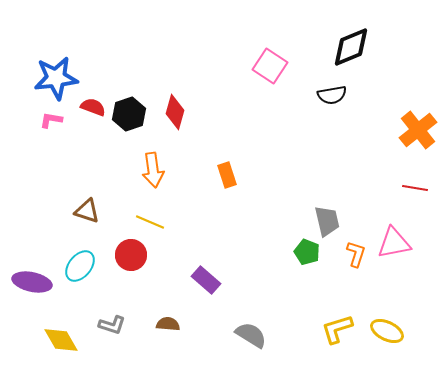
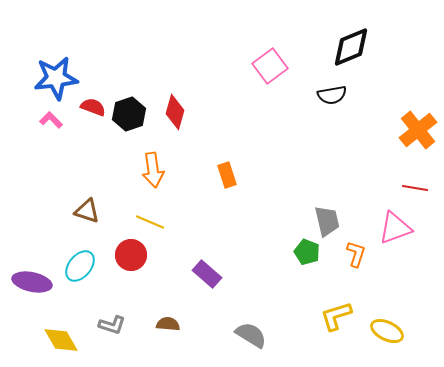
pink square: rotated 20 degrees clockwise
pink L-shape: rotated 35 degrees clockwise
pink triangle: moved 1 px right, 15 px up; rotated 9 degrees counterclockwise
purple rectangle: moved 1 px right, 6 px up
yellow L-shape: moved 1 px left, 13 px up
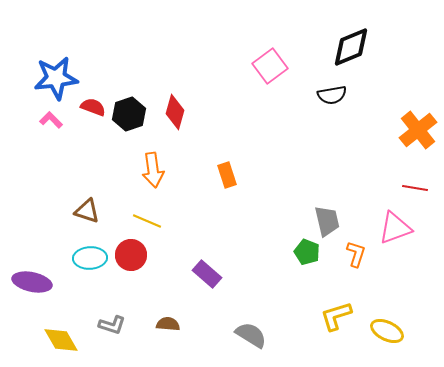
yellow line: moved 3 px left, 1 px up
cyan ellipse: moved 10 px right, 8 px up; rotated 48 degrees clockwise
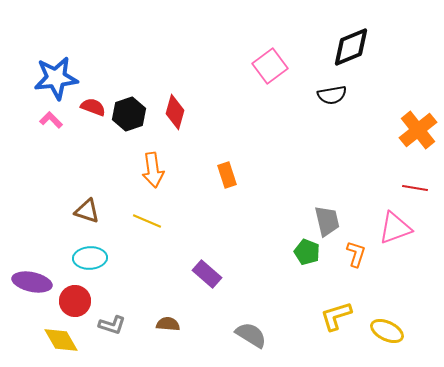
red circle: moved 56 px left, 46 px down
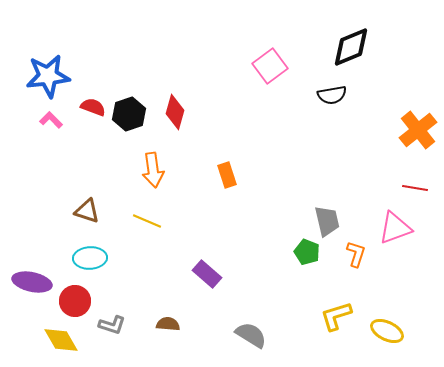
blue star: moved 8 px left, 2 px up
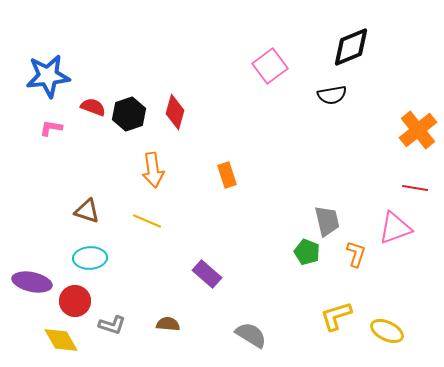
pink L-shape: moved 8 px down; rotated 35 degrees counterclockwise
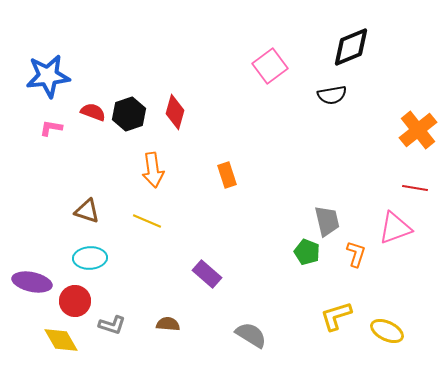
red semicircle: moved 5 px down
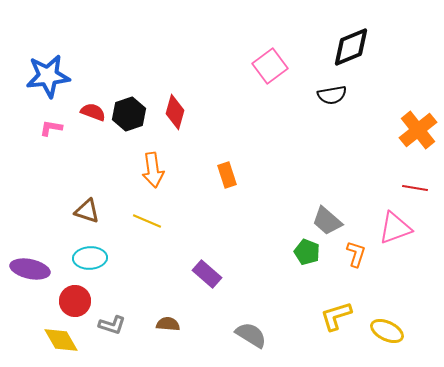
gray trapezoid: rotated 144 degrees clockwise
purple ellipse: moved 2 px left, 13 px up
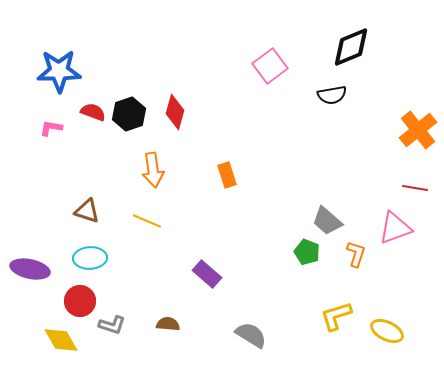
blue star: moved 11 px right, 5 px up; rotated 6 degrees clockwise
red circle: moved 5 px right
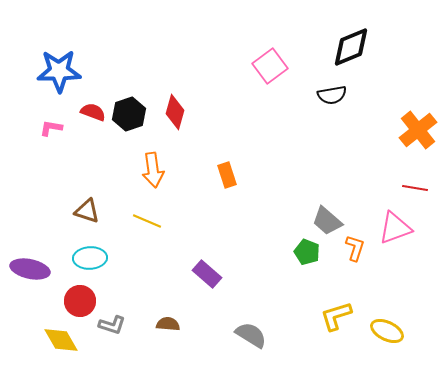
orange L-shape: moved 1 px left, 6 px up
